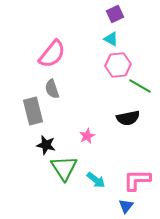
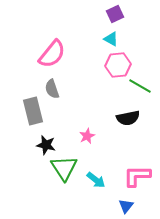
pink L-shape: moved 4 px up
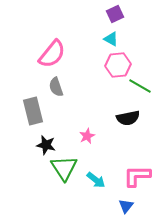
gray semicircle: moved 4 px right, 2 px up
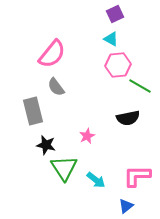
gray semicircle: rotated 18 degrees counterclockwise
blue triangle: rotated 14 degrees clockwise
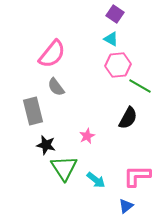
purple square: rotated 30 degrees counterclockwise
black semicircle: rotated 50 degrees counterclockwise
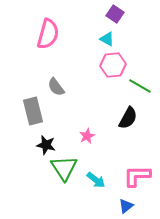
cyan triangle: moved 4 px left
pink semicircle: moved 4 px left, 20 px up; rotated 24 degrees counterclockwise
pink hexagon: moved 5 px left
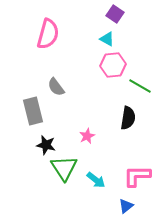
black semicircle: rotated 20 degrees counterclockwise
